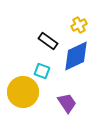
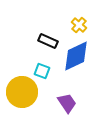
yellow cross: rotated 21 degrees counterclockwise
black rectangle: rotated 12 degrees counterclockwise
yellow circle: moved 1 px left
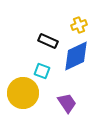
yellow cross: rotated 28 degrees clockwise
yellow circle: moved 1 px right, 1 px down
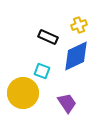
black rectangle: moved 4 px up
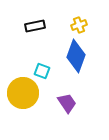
black rectangle: moved 13 px left, 11 px up; rotated 36 degrees counterclockwise
blue diamond: rotated 44 degrees counterclockwise
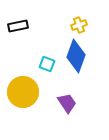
black rectangle: moved 17 px left
cyan square: moved 5 px right, 7 px up
yellow circle: moved 1 px up
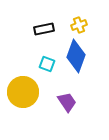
black rectangle: moved 26 px right, 3 px down
purple trapezoid: moved 1 px up
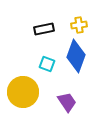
yellow cross: rotated 14 degrees clockwise
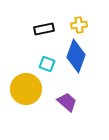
yellow circle: moved 3 px right, 3 px up
purple trapezoid: rotated 15 degrees counterclockwise
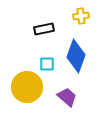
yellow cross: moved 2 px right, 9 px up
cyan square: rotated 21 degrees counterclockwise
yellow circle: moved 1 px right, 2 px up
purple trapezoid: moved 5 px up
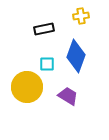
purple trapezoid: moved 1 px right, 1 px up; rotated 10 degrees counterclockwise
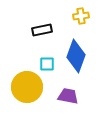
black rectangle: moved 2 px left, 1 px down
purple trapezoid: rotated 20 degrees counterclockwise
